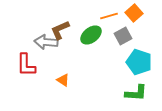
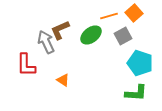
gray arrow: rotated 60 degrees clockwise
cyan pentagon: moved 1 px right, 1 px down
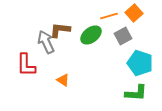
brown L-shape: rotated 30 degrees clockwise
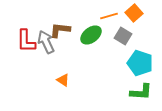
gray square: rotated 30 degrees counterclockwise
red L-shape: moved 24 px up
green L-shape: moved 5 px right, 1 px up
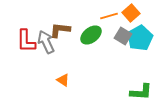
orange square: moved 3 px left
cyan pentagon: moved 25 px up; rotated 25 degrees clockwise
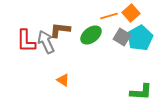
gray square: moved 1 px left, 1 px down
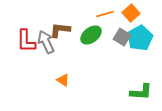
orange line: moved 4 px left, 2 px up
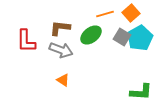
brown L-shape: moved 2 px up
gray arrow: moved 15 px right, 8 px down; rotated 135 degrees clockwise
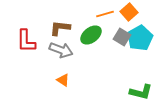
orange square: moved 2 px left, 1 px up
green L-shape: rotated 10 degrees clockwise
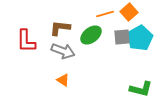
gray square: rotated 36 degrees counterclockwise
gray arrow: moved 2 px right, 1 px down
green L-shape: moved 3 px up
